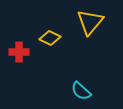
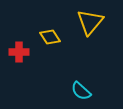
yellow diamond: moved 1 px up; rotated 30 degrees clockwise
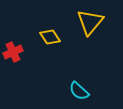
red cross: moved 6 px left; rotated 24 degrees counterclockwise
cyan semicircle: moved 2 px left
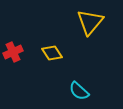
yellow diamond: moved 2 px right, 16 px down
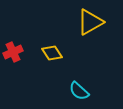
yellow triangle: rotated 20 degrees clockwise
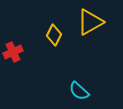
yellow diamond: moved 2 px right, 18 px up; rotated 60 degrees clockwise
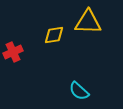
yellow triangle: moved 2 px left; rotated 32 degrees clockwise
yellow diamond: rotated 55 degrees clockwise
